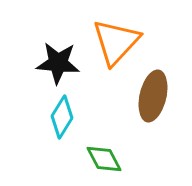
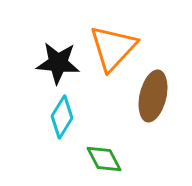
orange triangle: moved 3 px left, 6 px down
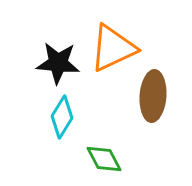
orange triangle: rotated 22 degrees clockwise
brown ellipse: rotated 9 degrees counterclockwise
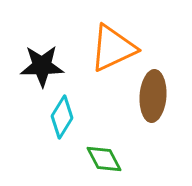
black star: moved 16 px left, 3 px down; rotated 6 degrees counterclockwise
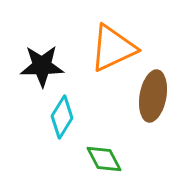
brown ellipse: rotated 6 degrees clockwise
